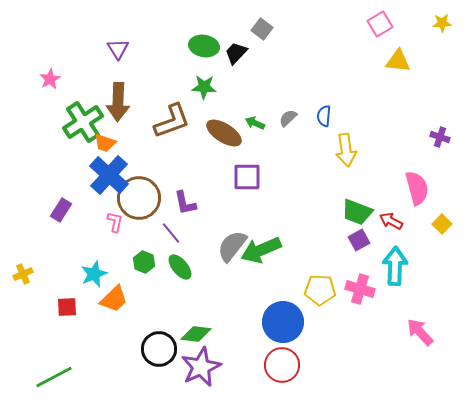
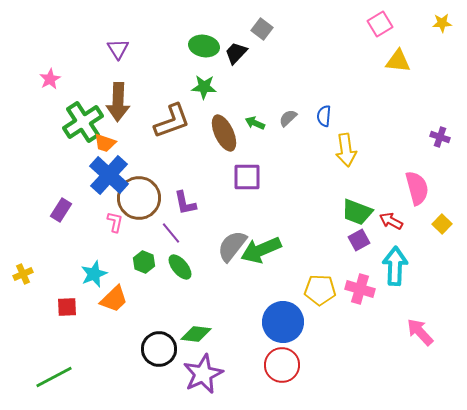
brown ellipse at (224, 133): rotated 33 degrees clockwise
purple star at (201, 367): moved 2 px right, 7 px down
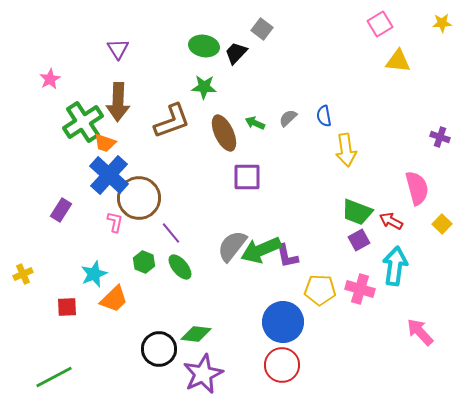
blue semicircle at (324, 116): rotated 15 degrees counterclockwise
purple L-shape at (185, 203): moved 102 px right, 53 px down
cyan arrow at (395, 266): rotated 6 degrees clockwise
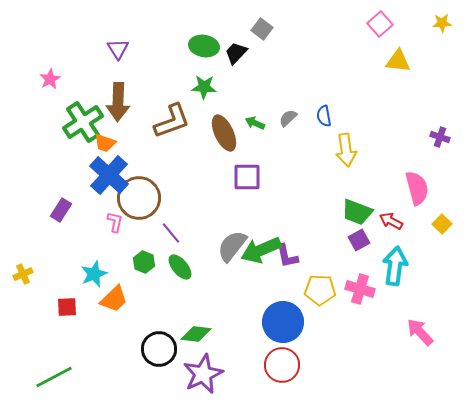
pink square at (380, 24): rotated 10 degrees counterclockwise
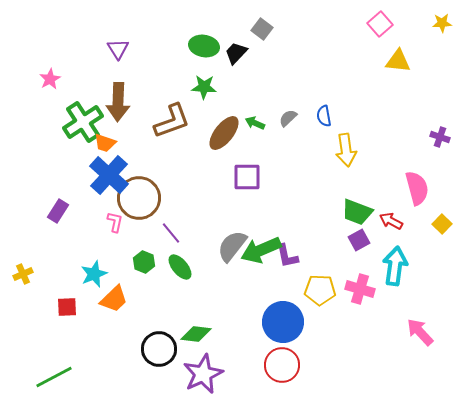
brown ellipse at (224, 133): rotated 63 degrees clockwise
purple rectangle at (61, 210): moved 3 px left, 1 px down
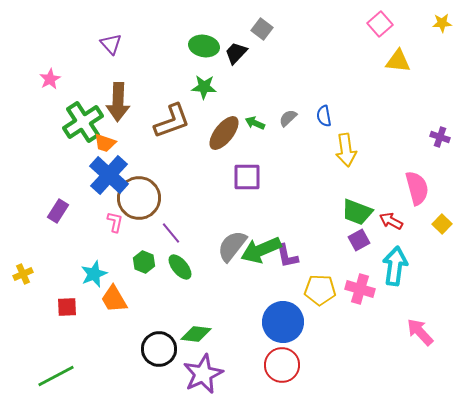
purple triangle at (118, 49): moved 7 px left, 5 px up; rotated 10 degrees counterclockwise
orange trapezoid at (114, 299): rotated 104 degrees clockwise
green line at (54, 377): moved 2 px right, 1 px up
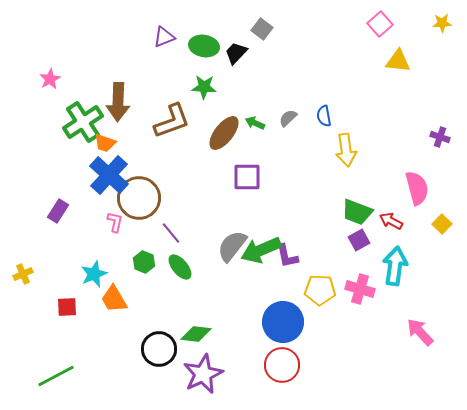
purple triangle at (111, 44): moved 53 px right, 7 px up; rotated 50 degrees clockwise
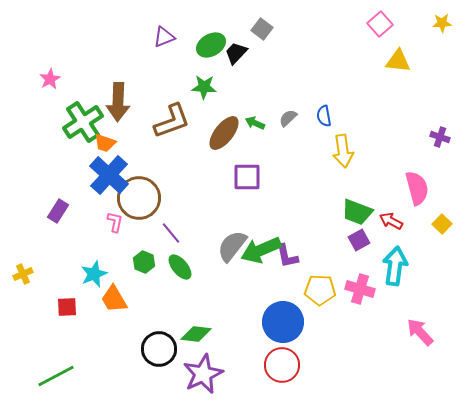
green ellipse at (204, 46): moved 7 px right, 1 px up; rotated 40 degrees counterclockwise
yellow arrow at (346, 150): moved 3 px left, 1 px down
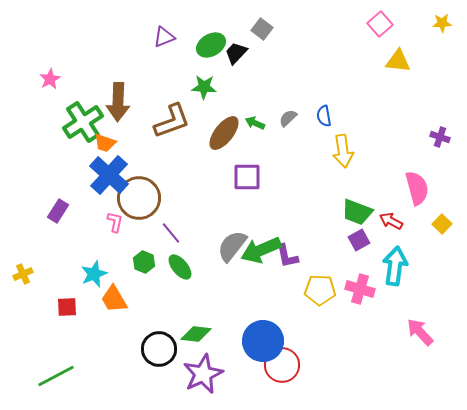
blue circle at (283, 322): moved 20 px left, 19 px down
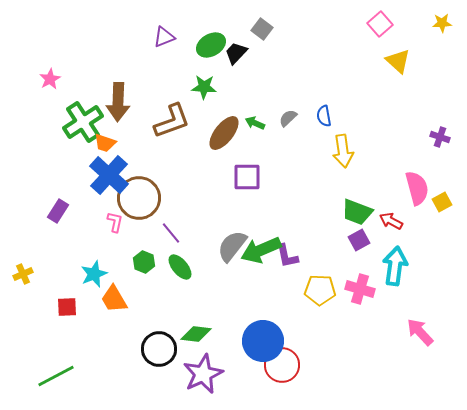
yellow triangle at (398, 61): rotated 36 degrees clockwise
yellow square at (442, 224): moved 22 px up; rotated 18 degrees clockwise
